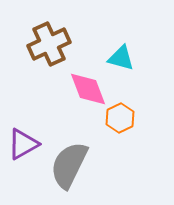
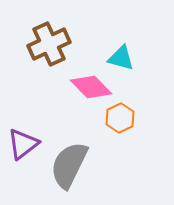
pink diamond: moved 3 px right, 2 px up; rotated 24 degrees counterclockwise
purple triangle: rotated 8 degrees counterclockwise
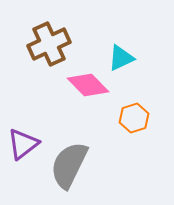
cyan triangle: rotated 40 degrees counterclockwise
pink diamond: moved 3 px left, 2 px up
orange hexagon: moved 14 px right; rotated 8 degrees clockwise
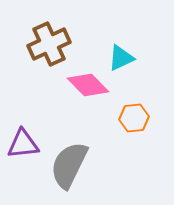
orange hexagon: rotated 12 degrees clockwise
purple triangle: rotated 32 degrees clockwise
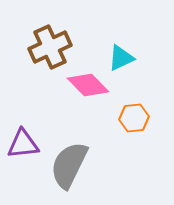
brown cross: moved 1 px right, 3 px down
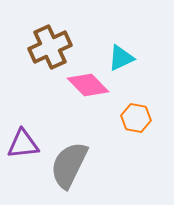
orange hexagon: moved 2 px right; rotated 16 degrees clockwise
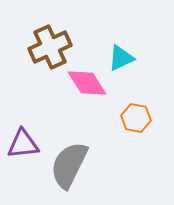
pink diamond: moved 1 px left, 2 px up; rotated 12 degrees clockwise
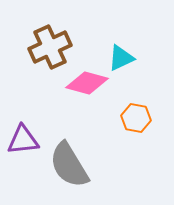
pink diamond: rotated 42 degrees counterclockwise
purple triangle: moved 4 px up
gray semicircle: rotated 57 degrees counterclockwise
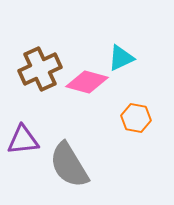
brown cross: moved 10 px left, 22 px down
pink diamond: moved 1 px up
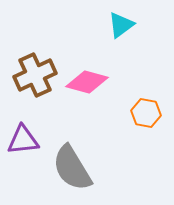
cyan triangle: moved 33 px up; rotated 12 degrees counterclockwise
brown cross: moved 5 px left, 6 px down
orange hexagon: moved 10 px right, 5 px up
gray semicircle: moved 3 px right, 3 px down
